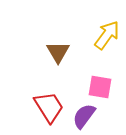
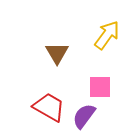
brown triangle: moved 1 px left, 1 px down
pink square: rotated 10 degrees counterclockwise
red trapezoid: rotated 28 degrees counterclockwise
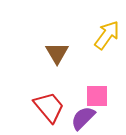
pink square: moved 3 px left, 9 px down
red trapezoid: rotated 20 degrees clockwise
purple semicircle: moved 1 px left, 2 px down; rotated 8 degrees clockwise
